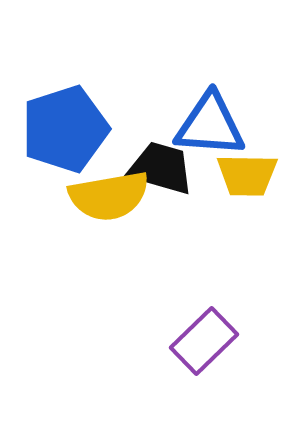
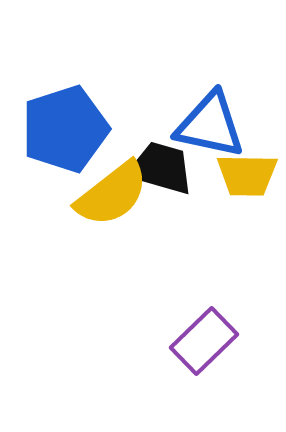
blue triangle: rotated 8 degrees clockwise
yellow semicircle: moved 3 px right, 2 px up; rotated 28 degrees counterclockwise
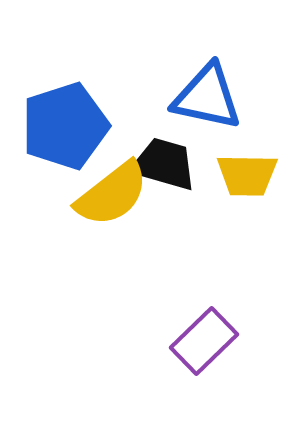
blue triangle: moved 3 px left, 28 px up
blue pentagon: moved 3 px up
black trapezoid: moved 3 px right, 4 px up
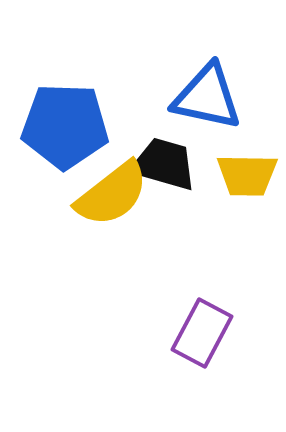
blue pentagon: rotated 20 degrees clockwise
purple rectangle: moved 2 px left, 8 px up; rotated 18 degrees counterclockwise
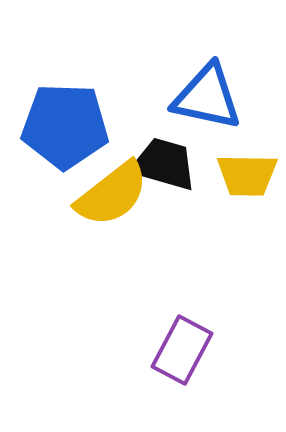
purple rectangle: moved 20 px left, 17 px down
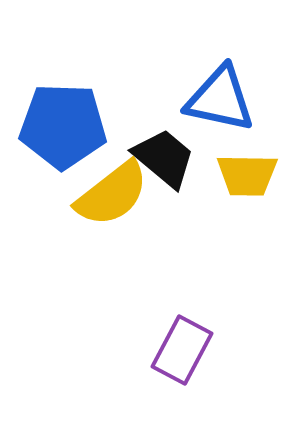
blue triangle: moved 13 px right, 2 px down
blue pentagon: moved 2 px left
black trapezoid: moved 6 px up; rotated 24 degrees clockwise
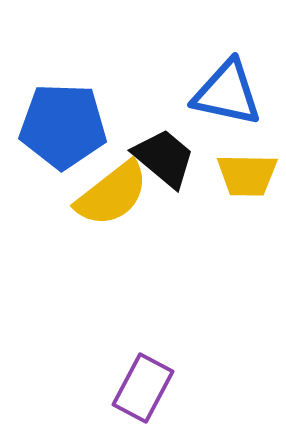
blue triangle: moved 7 px right, 6 px up
purple rectangle: moved 39 px left, 38 px down
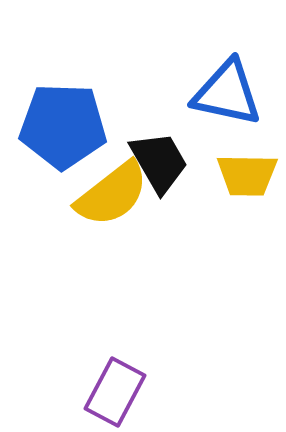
black trapezoid: moved 5 px left, 4 px down; rotated 20 degrees clockwise
purple rectangle: moved 28 px left, 4 px down
